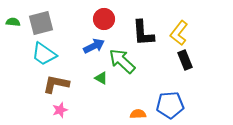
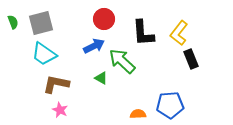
green semicircle: rotated 64 degrees clockwise
black rectangle: moved 6 px right, 1 px up
pink star: rotated 28 degrees counterclockwise
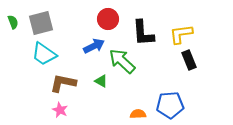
red circle: moved 4 px right
yellow L-shape: moved 2 px right, 1 px down; rotated 45 degrees clockwise
black rectangle: moved 2 px left, 1 px down
green triangle: moved 3 px down
brown L-shape: moved 7 px right, 1 px up
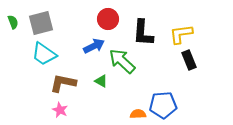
black L-shape: rotated 8 degrees clockwise
blue pentagon: moved 7 px left
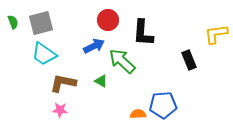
red circle: moved 1 px down
yellow L-shape: moved 35 px right
pink star: rotated 21 degrees counterclockwise
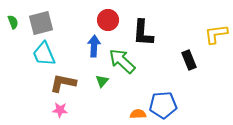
blue arrow: rotated 60 degrees counterclockwise
cyan trapezoid: rotated 32 degrees clockwise
green triangle: moved 1 px right; rotated 40 degrees clockwise
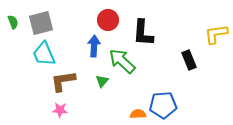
brown L-shape: moved 2 px up; rotated 20 degrees counterclockwise
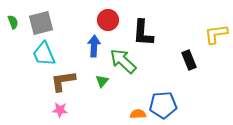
green arrow: moved 1 px right
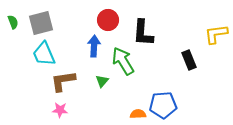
green arrow: rotated 16 degrees clockwise
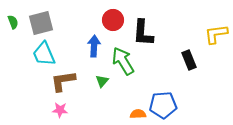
red circle: moved 5 px right
